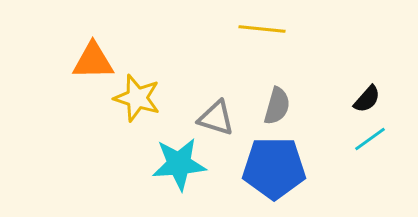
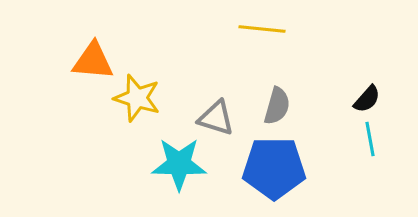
orange triangle: rotated 6 degrees clockwise
cyan line: rotated 64 degrees counterclockwise
cyan star: rotated 6 degrees clockwise
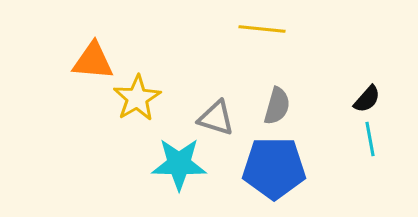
yellow star: rotated 24 degrees clockwise
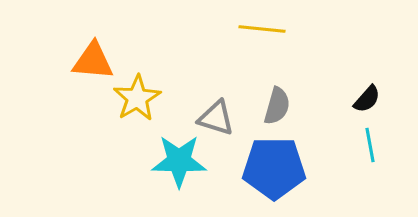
cyan line: moved 6 px down
cyan star: moved 3 px up
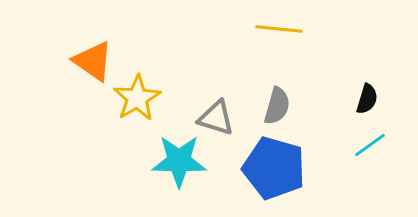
yellow line: moved 17 px right
orange triangle: rotated 30 degrees clockwise
black semicircle: rotated 24 degrees counterclockwise
cyan line: rotated 64 degrees clockwise
blue pentagon: rotated 16 degrees clockwise
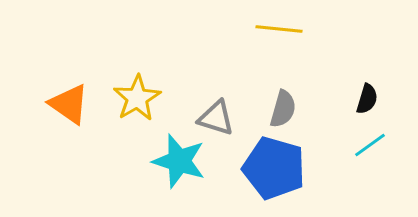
orange triangle: moved 24 px left, 43 px down
gray semicircle: moved 6 px right, 3 px down
cyan star: rotated 16 degrees clockwise
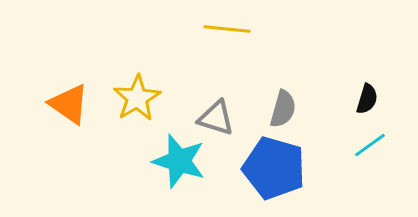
yellow line: moved 52 px left
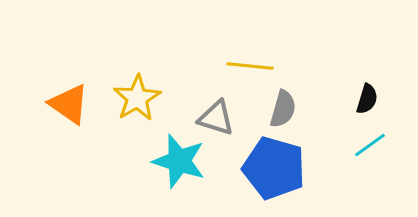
yellow line: moved 23 px right, 37 px down
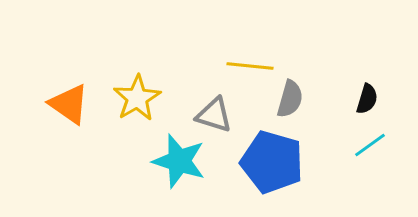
gray semicircle: moved 7 px right, 10 px up
gray triangle: moved 2 px left, 3 px up
blue pentagon: moved 2 px left, 6 px up
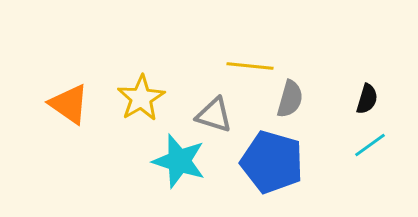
yellow star: moved 4 px right
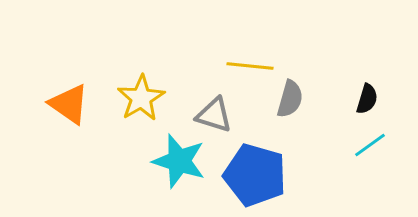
blue pentagon: moved 17 px left, 13 px down
